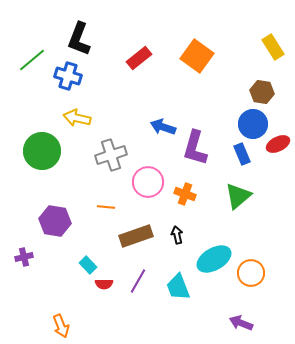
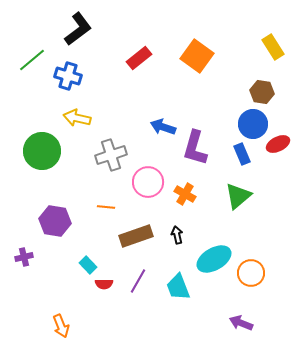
black L-shape: moved 1 px left, 10 px up; rotated 148 degrees counterclockwise
orange cross: rotated 10 degrees clockwise
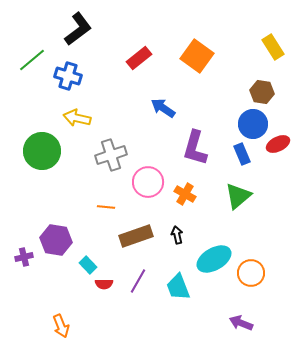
blue arrow: moved 19 px up; rotated 15 degrees clockwise
purple hexagon: moved 1 px right, 19 px down
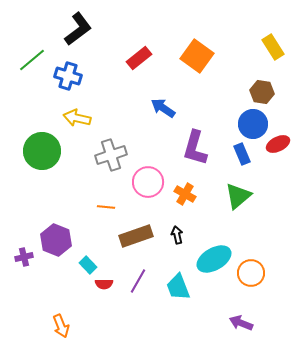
purple hexagon: rotated 12 degrees clockwise
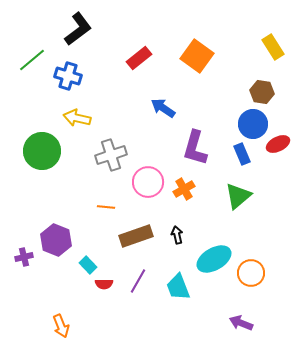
orange cross: moved 1 px left, 5 px up; rotated 30 degrees clockwise
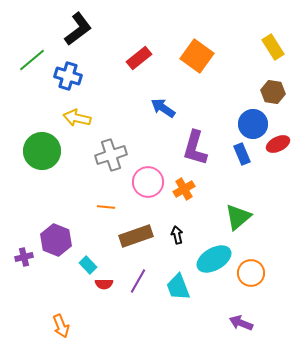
brown hexagon: moved 11 px right
green triangle: moved 21 px down
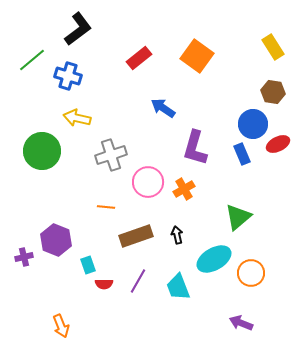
cyan rectangle: rotated 24 degrees clockwise
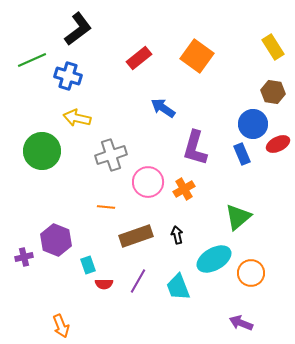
green line: rotated 16 degrees clockwise
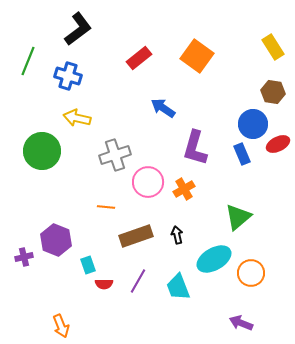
green line: moved 4 px left, 1 px down; rotated 44 degrees counterclockwise
gray cross: moved 4 px right
